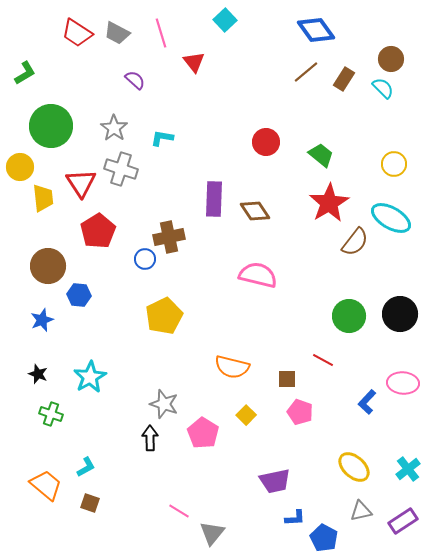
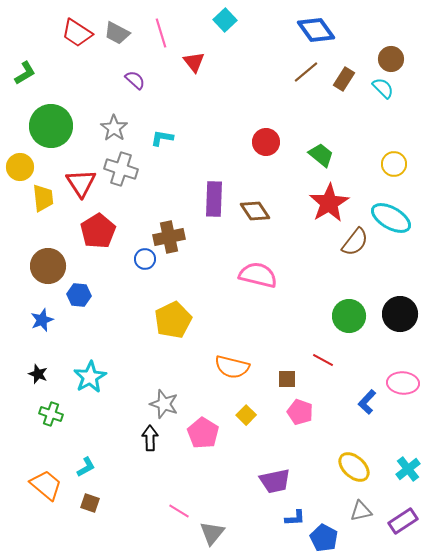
yellow pentagon at (164, 316): moved 9 px right, 4 px down
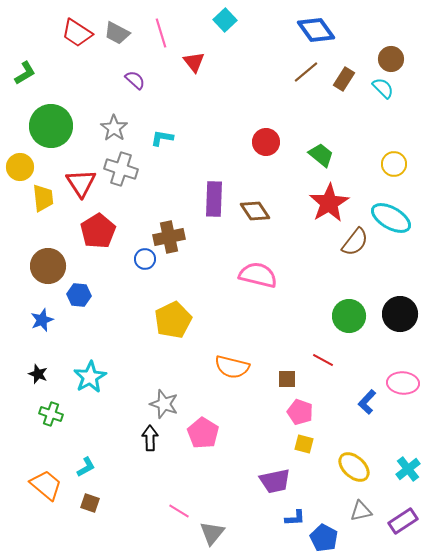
yellow square at (246, 415): moved 58 px right, 29 px down; rotated 30 degrees counterclockwise
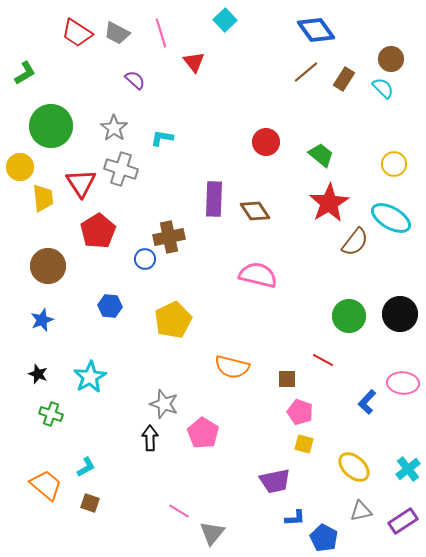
blue hexagon at (79, 295): moved 31 px right, 11 px down
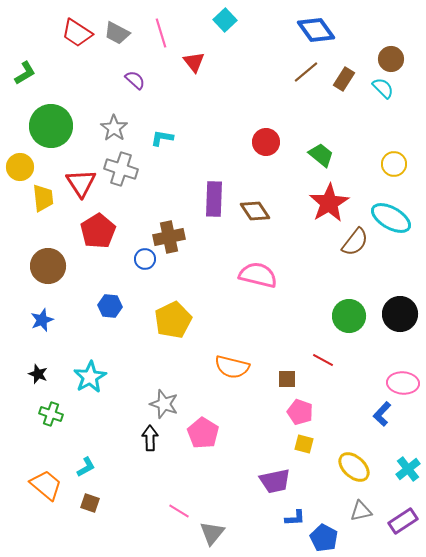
blue L-shape at (367, 402): moved 15 px right, 12 px down
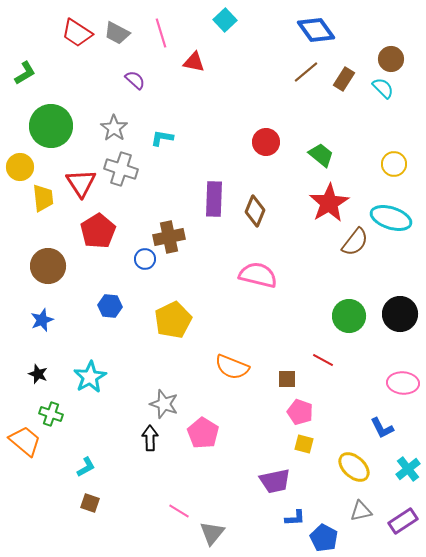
red triangle at (194, 62): rotated 40 degrees counterclockwise
brown diamond at (255, 211): rotated 56 degrees clockwise
cyan ellipse at (391, 218): rotated 12 degrees counterclockwise
orange semicircle at (232, 367): rotated 8 degrees clockwise
blue L-shape at (382, 414): moved 14 px down; rotated 70 degrees counterclockwise
orange trapezoid at (46, 485): moved 21 px left, 44 px up
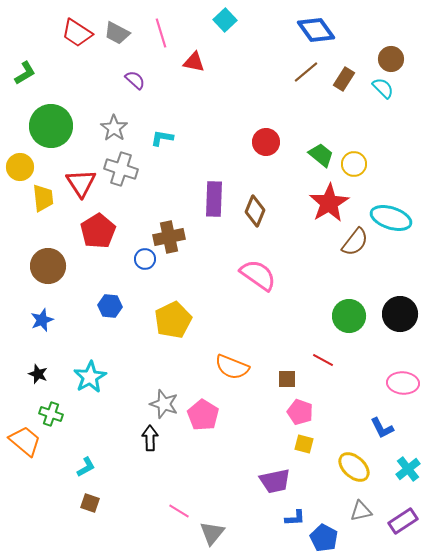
yellow circle at (394, 164): moved 40 px left
pink semicircle at (258, 275): rotated 21 degrees clockwise
pink pentagon at (203, 433): moved 18 px up
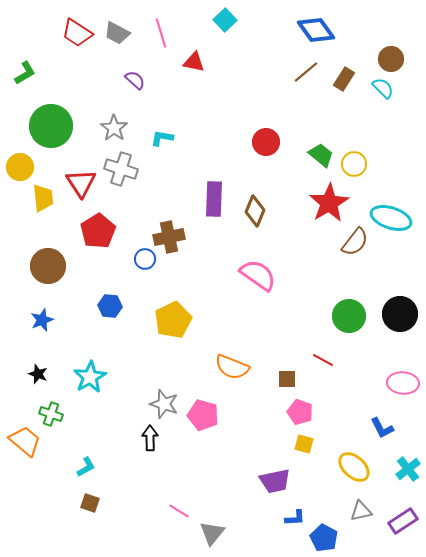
pink pentagon at (203, 415): rotated 16 degrees counterclockwise
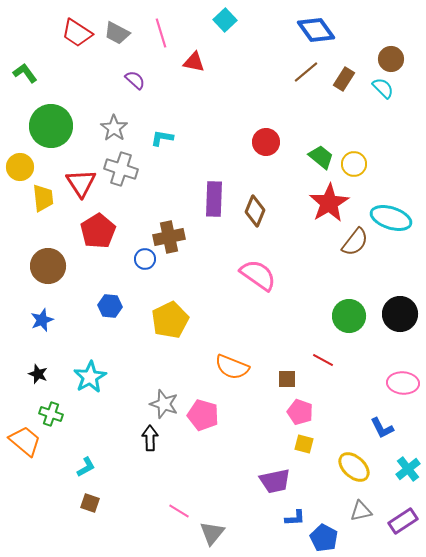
green L-shape at (25, 73): rotated 95 degrees counterclockwise
green trapezoid at (321, 155): moved 2 px down
yellow pentagon at (173, 320): moved 3 px left
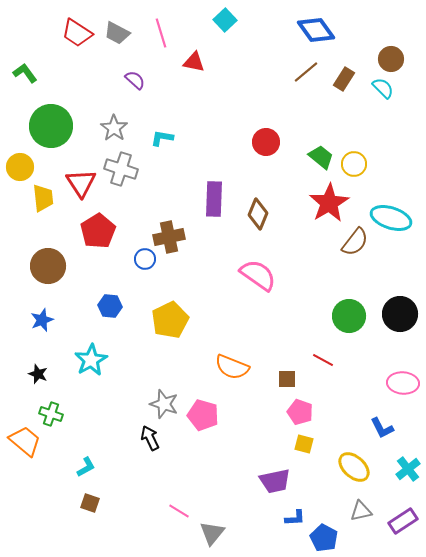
brown diamond at (255, 211): moved 3 px right, 3 px down
cyan star at (90, 377): moved 1 px right, 17 px up
black arrow at (150, 438): rotated 25 degrees counterclockwise
